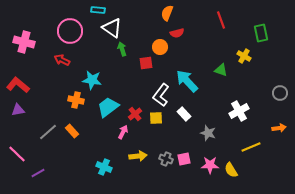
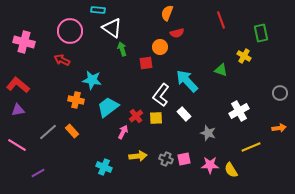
red cross: moved 1 px right, 2 px down
pink line: moved 9 px up; rotated 12 degrees counterclockwise
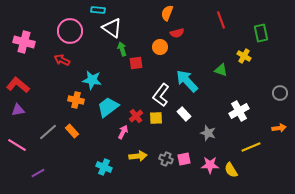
red square: moved 10 px left
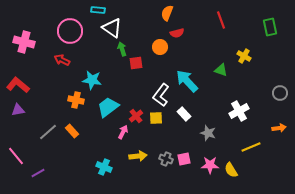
green rectangle: moved 9 px right, 6 px up
pink line: moved 1 px left, 11 px down; rotated 18 degrees clockwise
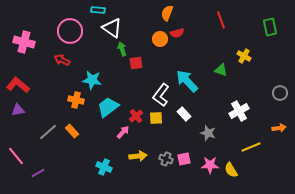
orange circle: moved 8 px up
pink arrow: rotated 16 degrees clockwise
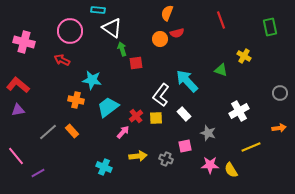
pink square: moved 1 px right, 13 px up
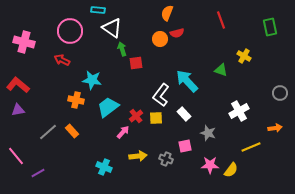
orange arrow: moved 4 px left
yellow semicircle: rotated 112 degrees counterclockwise
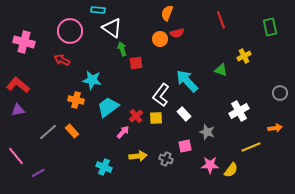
yellow cross: rotated 32 degrees clockwise
gray star: moved 1 px left, 1 px up
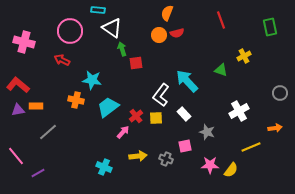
orange circle: moved 1 px left, 4 px up
orange rectangle: moved 36 px left, 25 px up; rotated 48 degrees counterclockwise
